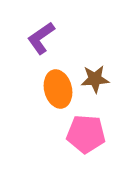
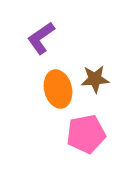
pink pentagon: rotated 15 degrees counterclockwise
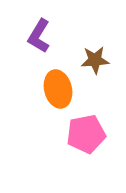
purple L-shape: moved 2 px left, 2 px up; rotated 24 degrees counterclockwise
brown star: moved 19 px up
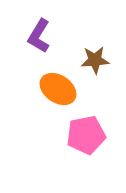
orange ellipse: rotated 42 degrees counterclockwise
pink pentagon: moved 1 px down
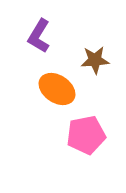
orange ellipse: moved 1 px left
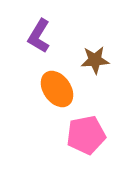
orange ellipse: rotated 21 degrees clockwise
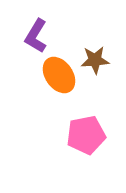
purple L-shape: moved 3 px left
orange ellipse: moved 2 px right, 14 px up
